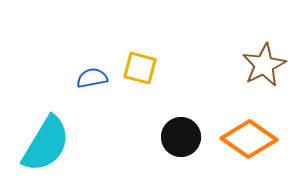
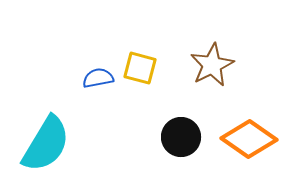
brown star: moved 52 px left
blue semicircle: moved 6 px right
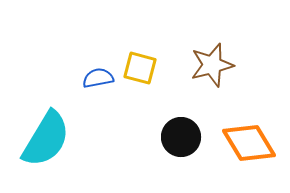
brown star: rotated 12 degrees clockwise
orange diamond: moved 4 px down; rotated 24 degrees clockwise
cyan semicircle: moved 5 px up
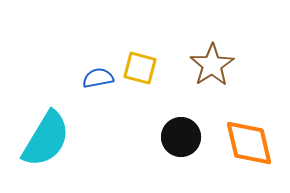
brown star: rotated 18 degrees counterclockwise
orange diamond: rotated 18 degrees clockwise
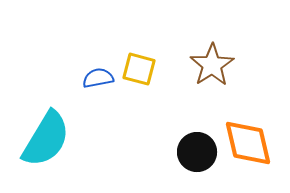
yellow square: moved 1 px left, 1 px down
black circle: moved 16 px right, 15 px down
orange diamond: moved 1 px left
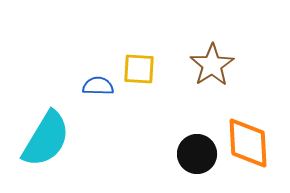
yellow square: rotated 12 degrees counterclockwise
blue semicircle: moved 8 px down; rotated 12 degrees clockwise
orange diamond: rotated 10 degrees clockwise
black circle: moved 2 px down
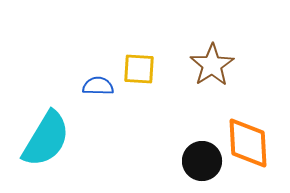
black circle: moved 5 px right, 7 px down
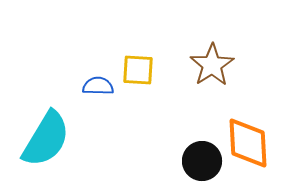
yellow square: moved 1 px left, 1 px down
